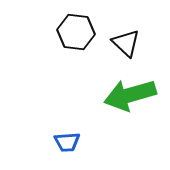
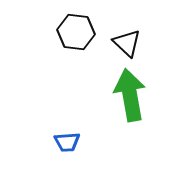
black triangle: moved 1 px right
green arrow: rotated 96 degrees clockwise
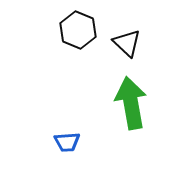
black hexagon: moved 2 px right, 2 px up; rotated 15 degrees clockwise
green arrow: moved 1 px right, 8 px down
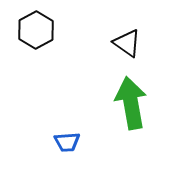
black hexagon: moved 42 px left; rotated 9 degrees clockwise
black triangle: rotated 8 degrees counterclockwise
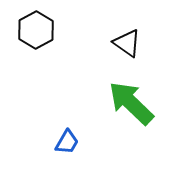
green arrow: rotated 36 degrees counterclockwise
blue trapezoid: rotated 56 degrees counterclockwise
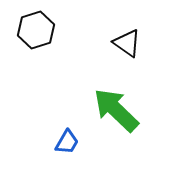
black hexagon: rotated 12 degrees clockwise
green arrow: moved 15 px left, 7 px down
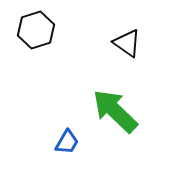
green arrow: moved 1 px left, 1 px down
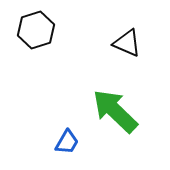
black triangle: rotated 12 degrees counterclockwise
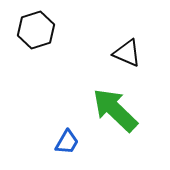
black triangle: moved 10 px down
green arrow: moved 1 px up
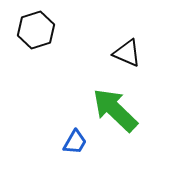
blue trapezoid: moved 8 px right
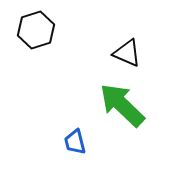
green arrow: moved 7 px right, 5 px up
blue trapezoid: rotated 136 degrees clockwise
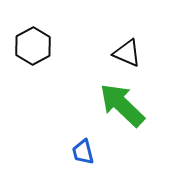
black hexagon: moved 3 px left, 16 px down; rotated 12 degrees counterclockwise
blue trapezoid: moved 8 px right, 10 px down
